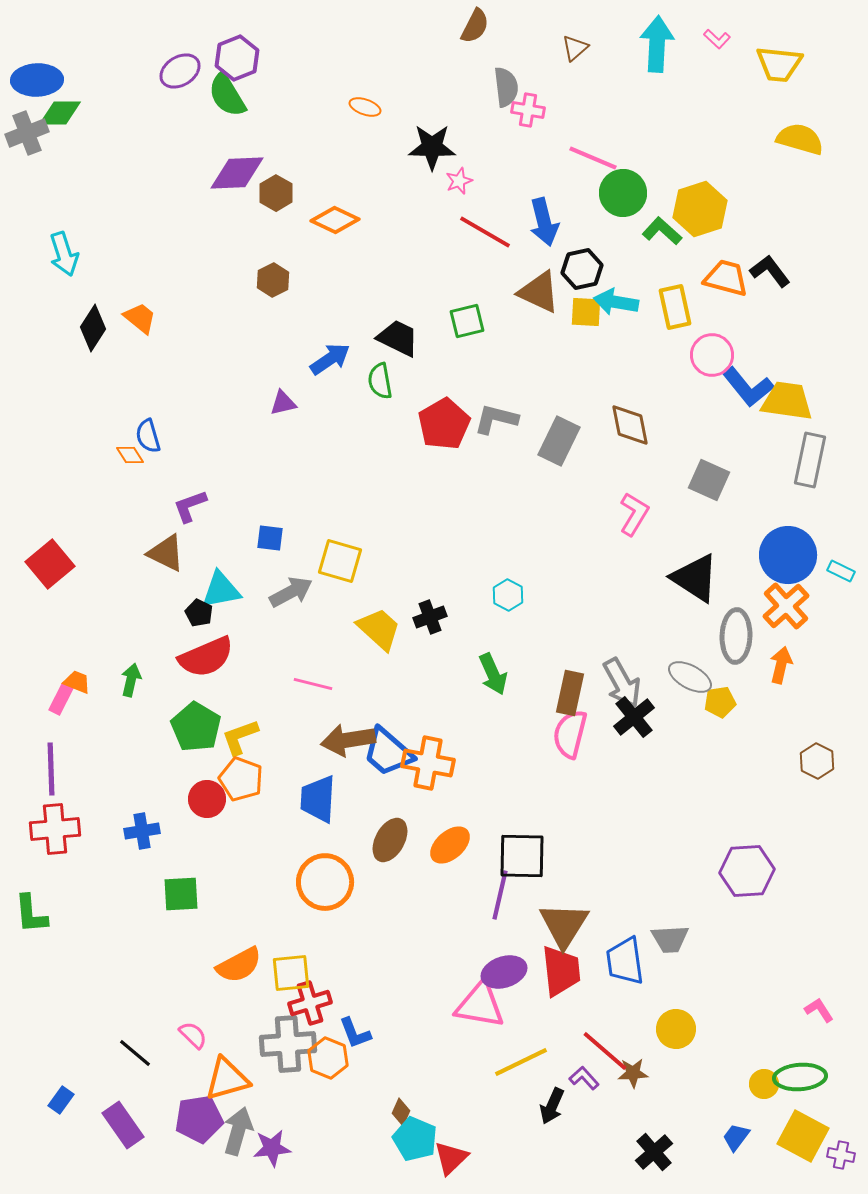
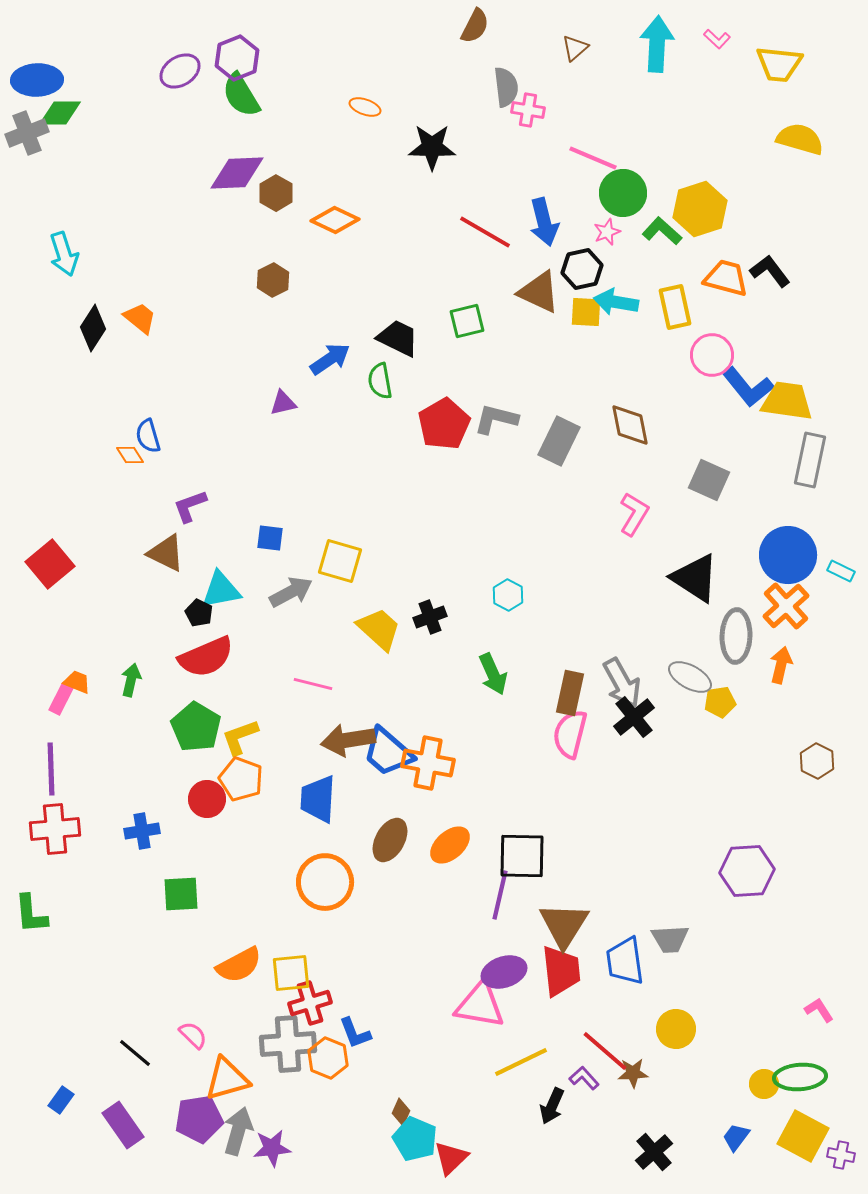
green semicircle at (227, 95): moved 14 px right
pink star at (459, 181): moved 148 px right, 51 px down
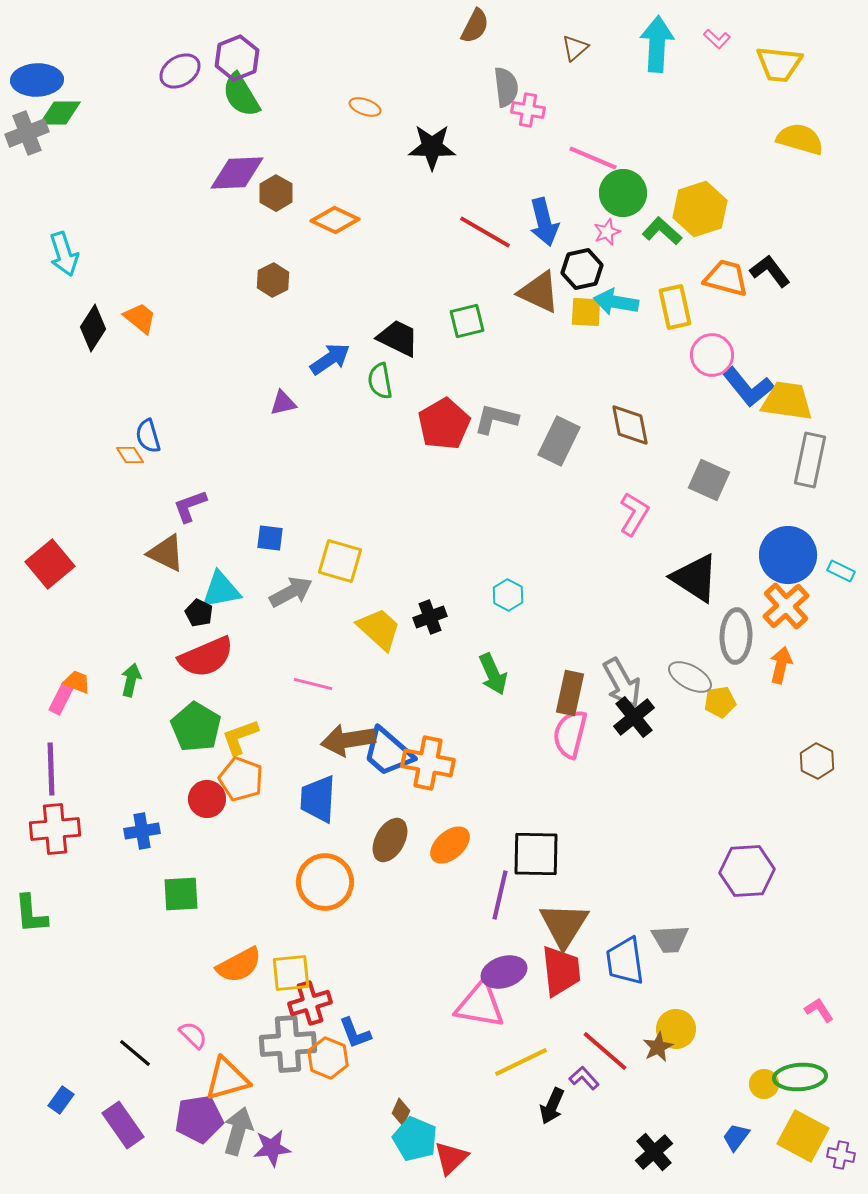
black square at (522, 856): moved 14 px right, 2 px up
brown star at (633, 1073): moved 25 px right, 26 px up; rotated 24 degrees counterclockwise
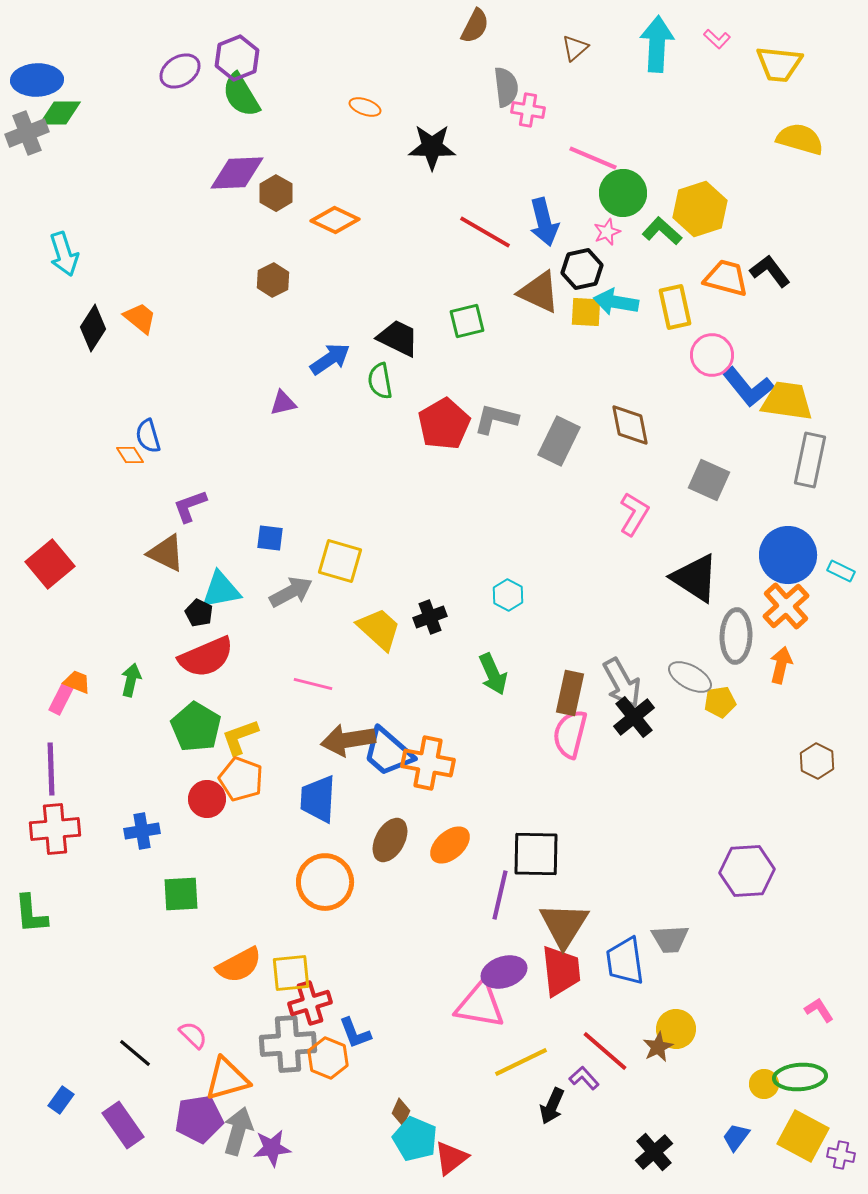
red triangle at (451, 1158): rotated 6 degrees clockwise
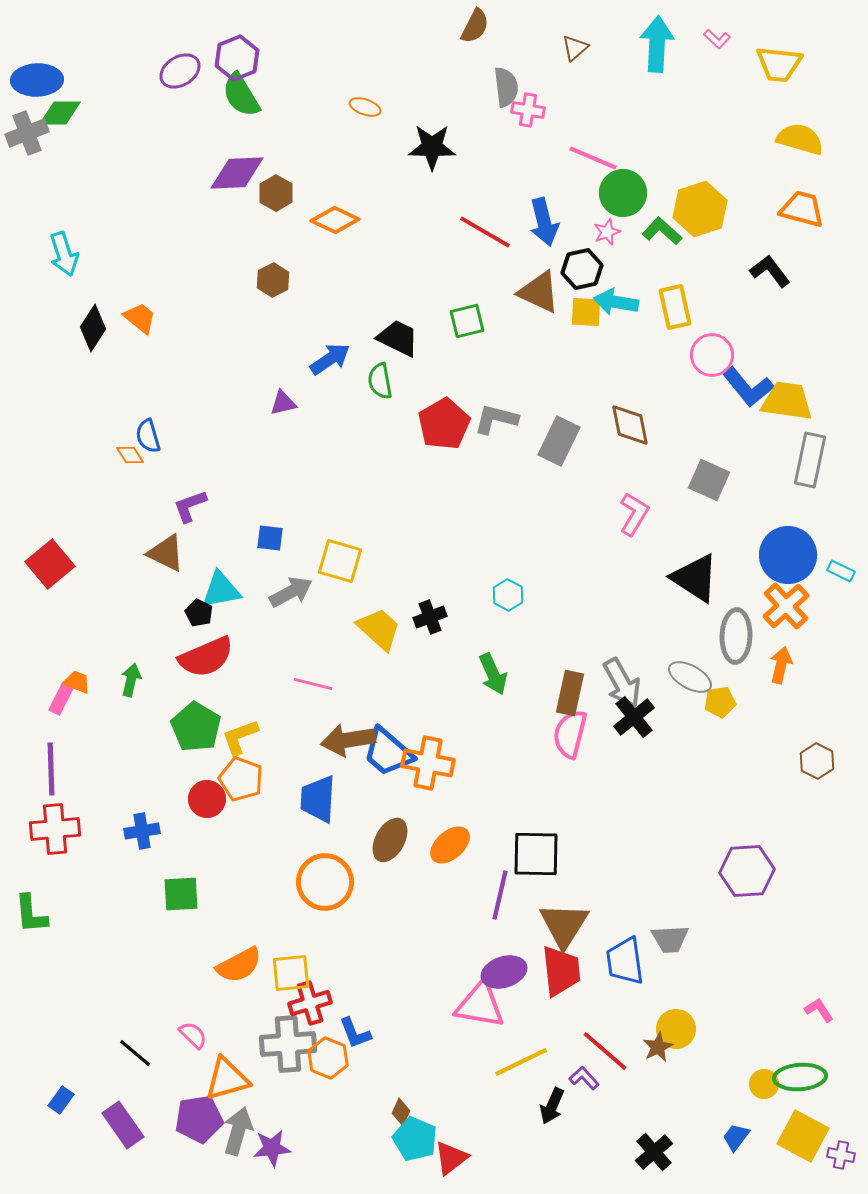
orange trapezoid at (726, 278): moved 76 px right, 69 px up
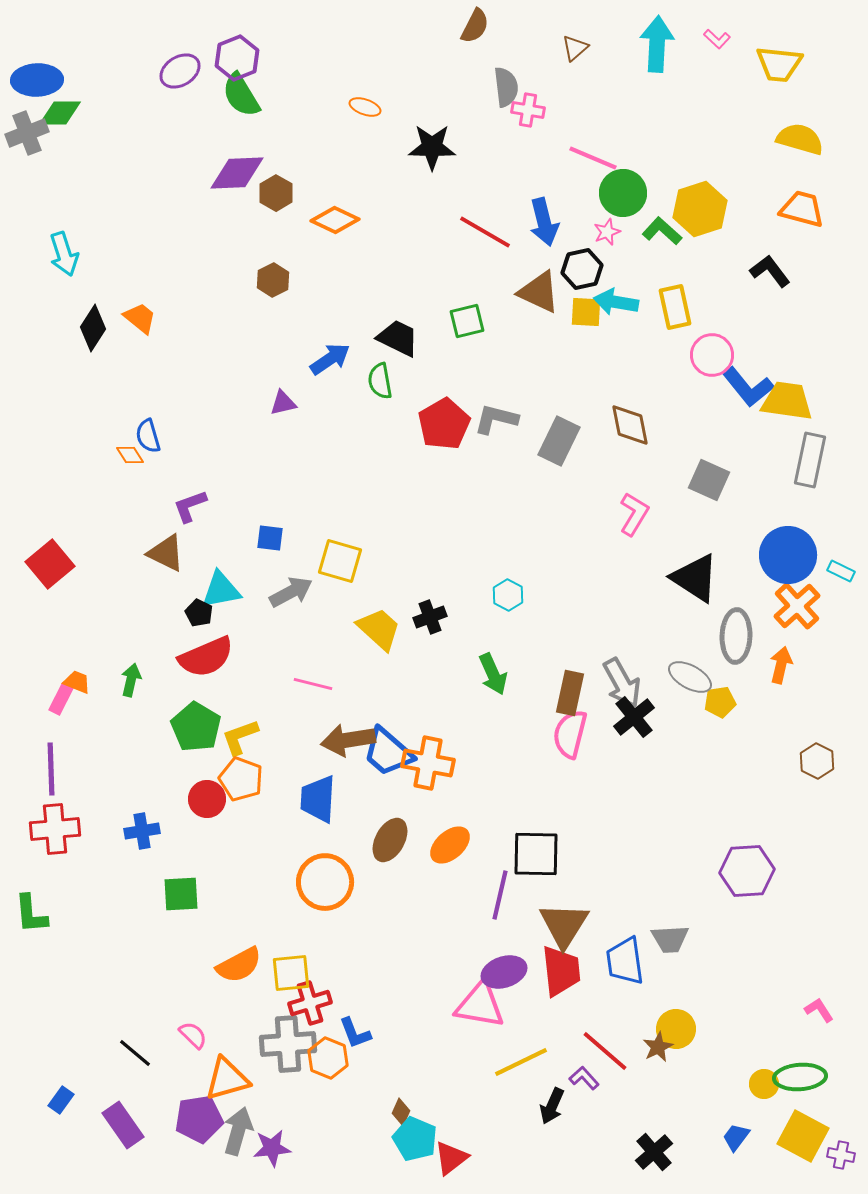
orange cross at (786, 606): moved 11 px right
